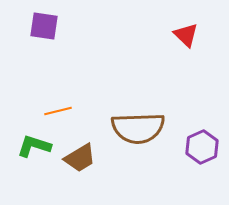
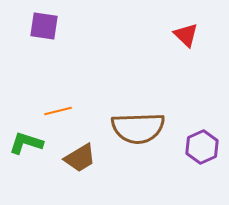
green L-shape: moved 8 px left, 3 px up
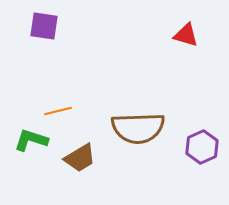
red triangle: rotated 28 degrees counterclockwise
green L-shape: moved 5 px right, 3 px up
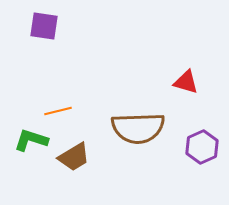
red triangle: moved 47 px down
brown trapezoid: moved 6 px left, 1 px up
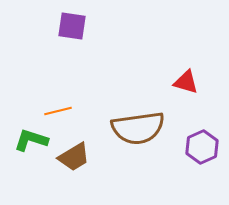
purple square: moved 28 px right
brown semicircle: rotated 6 degrees counterclockwise
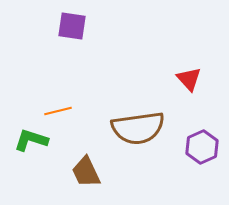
red triangle: moved 3 px right, 3 px up; rotated 32 degrees clockwise
brown trapezoid: moved 12 px right, 15 px down; rotated 96 degrees clockwise
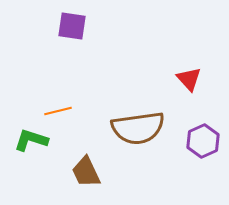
purple hexagon: moved 1 px right, 6 px up
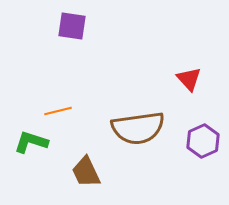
green L-shape: moved 2 px down
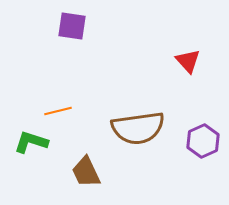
red triangle: moved 1 px left, 18 px up
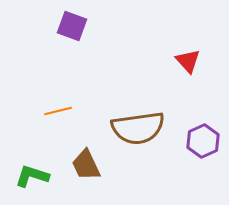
purple square: rotated 12 degrees clockwise
green L-shape: moved 1 px right, 34 px down
brown trapezoid: moved 7 px up
